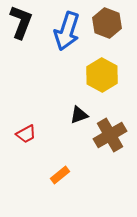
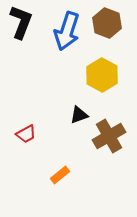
brown cross: moved 1 px left, 1 px down
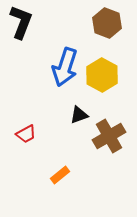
blue arrow: moved 2 px left, 36 px down
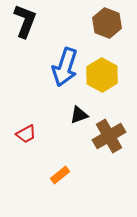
black L-shape: moved 4 px right, 1 px up
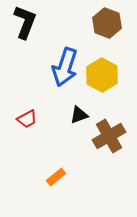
black L-shape: moved 1 px down
red trapezoid: moved 1 px right, 15 px up
orange rectangle: moved 4 px left, 2 px down
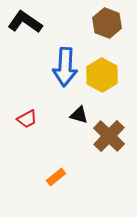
black L-shape: rotated 76 degrees counterclockwise
blue arrow: rotated 15 degrees counterclockwise
black triangle: rotated 36 degrees clockwise
brown cross: rotated 16 degrees counterclockwise
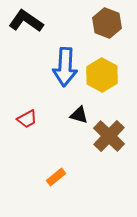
black L-shape: moved 1 px right, 1 px up
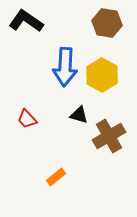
brown hexagon: rotated 12 degrees counterclockwise
red trapezoid: rotated 75 degrees clockwise
brown cross: rotated 16 degrees clockwise
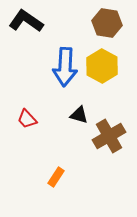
yellow hexagon: moved 9 px up
orange rectangle: rotated 18 degrees counterclockwise
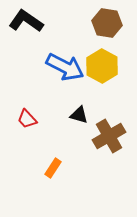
blue arrow: rotated 66 degrees counterclockwise
orange rectangle: moved 3 px left, 9 px up
